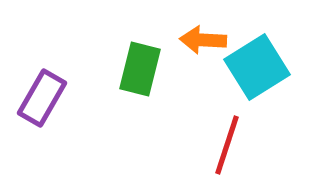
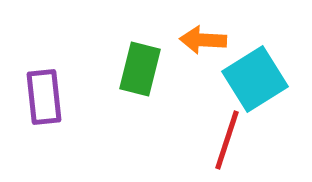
cyan square: moved 2 px left, 12 px down
purple rectangle: moved 2 px right, 1 px up; rotated 36 degrees counterclockwise
red line: moved 5 px up
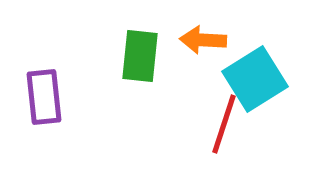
green rectangle: moved 13 px up; rotated 8 degrees counterclockwise
red line: moved 3 px left, 16 px up
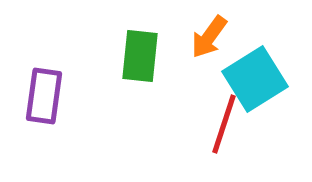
orange arrow: moved 6 px right, 3 px up; rotated 57 degrees counterclockwise
purple rectangle: moved 1 px up; rotated 14 degrees clockwise
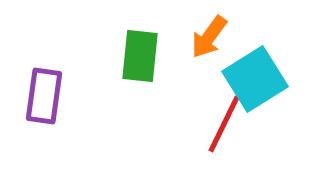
red line: rotated 8 degrees clockwise
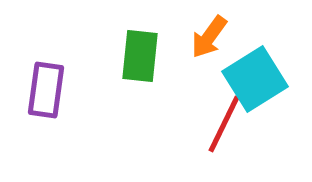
purple rectangle: moved 2 px right, 6 px up
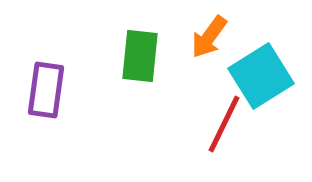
cyan square: moved 6 px right, 3 px up
